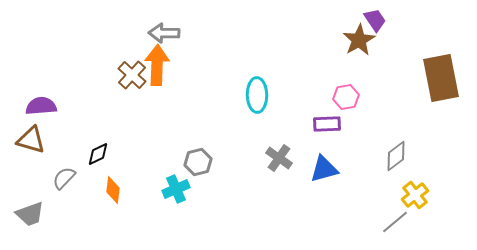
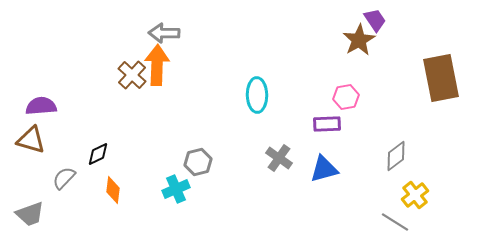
gray line: rotated 72 degrees clockwise
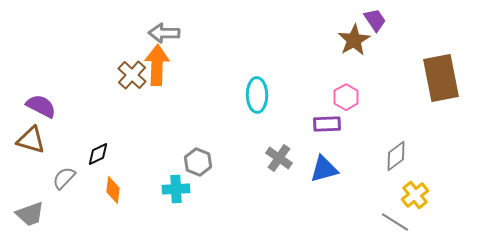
brown star: moved 5 px left
pink hexagon: rotated 20 degrees counterclockwise
purple semicircle: rotated 32 degrees clockwise
gray hexagon: rotated 24 degrees counterclockwise
cyan cross: rotated 20 degrees clockwise
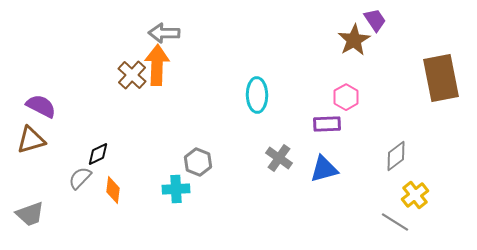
brown triangle: rotated 32 degrees counterclockwise
gray semicircle: moved 16 px right
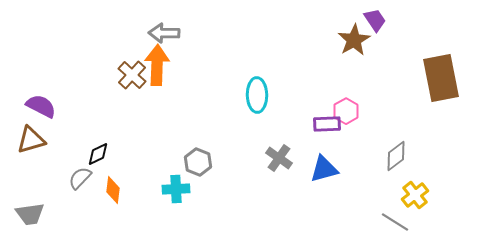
pink hexagon: moved 14 px down
gray trapezoid: rotated 12 degrees clockwise
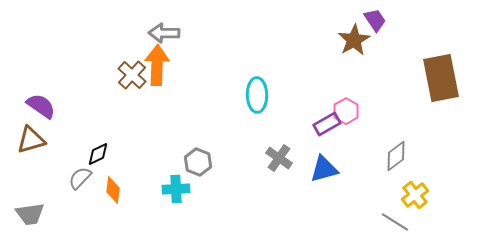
purple semicircle: rotated 8 degrees clockwise
purple rectangle: rotated 28 degrees counterclockwise
